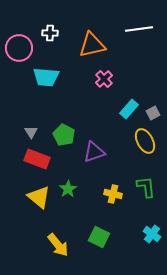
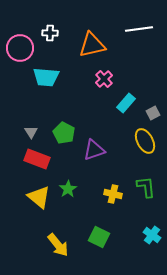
pink circle: moved 1 px right
cyan rectangle: moved 3 px left, 6 px up
green pentagon: moved 2 px up
purple triangle: moved 2 px up
cyan cross: moved 1 px down
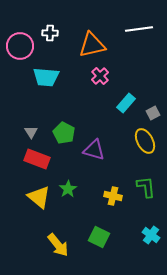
pink circle: moved 2 px up
pink cross: moved 4 px left, 3 px up
purple triangle: rotated 35 degrees clockwise
yellow cross: moved 2 px down
cyan cross: moved 1 px left
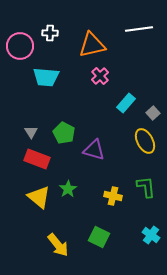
gray square: rotated 16 degrees counterclockwise
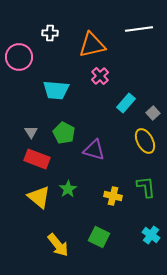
pink circle: moved 1 px left, 11 px down
cyan trapezoid: moved 10 px right, 13 px down
